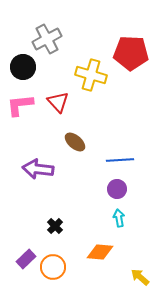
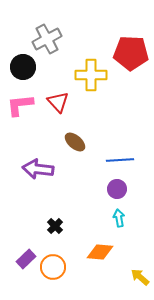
yellow cross: rotated 16 degrees counterclockwise
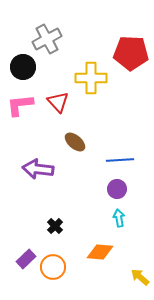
yellow cross: moved 3 px down
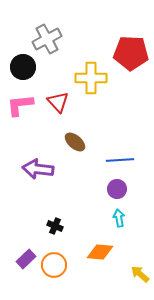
black cross: rotated 21 degrees counterclockwise
orange circle: moved 1 px right, 2 px up
yellow arrow: moved 3 px up
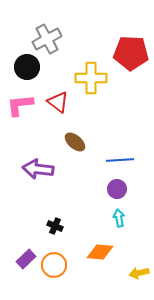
black circle: moved 4 px right
red triangle: rotated 10 degrees counterclockwise
yellow arrow: moved 1 px left, 1 px up; rotated 54 degrees counterclockwise
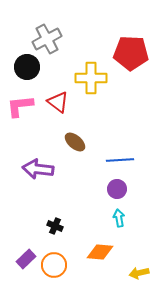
pink L-shape: moved 1 px down
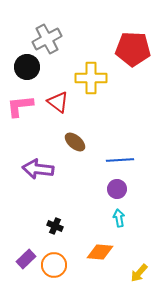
red pentagon: moved 2 px right, 4 px up
yellow arrow: rotated 36 degrees counterclockwise
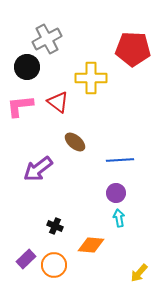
purple arrow: rotated 44 degrees counterclockwise
purple circle: moved 1 px left, 4 px down
orange diamond: moved 9 px left, 7 px up
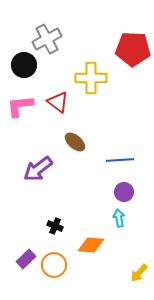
black circle: moved 3 px left, 2 px up
purple circle: moved 8 px right, 1 px up
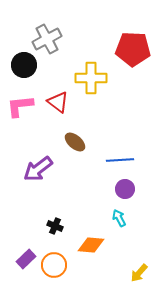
purple circle: moved 1 px right, 3 px up
cyan arrow: rotated 18 degrees counterclockwise
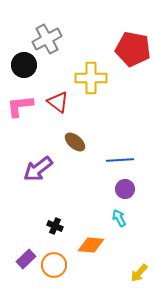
red pentagon: rotated 8 degrees clockwise
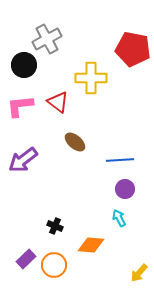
purple arrow: moved 15 px left, 9 px up
